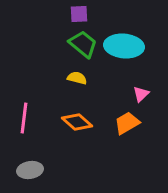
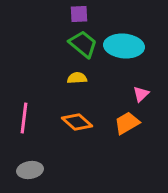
yellow semicircle: rotated 18 degrees counterclockwise
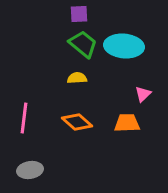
pink triangle: moved 2 px right
orange trapezoid: rotated 28 degrees clockwise
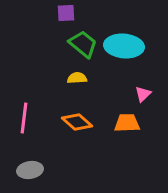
purple square: moved 13 px left, 1 px up
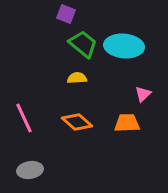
purple square: moved 1 px down; rotated 24 degrees clockwise
pink line: rotated 32 degrees counterclockwise
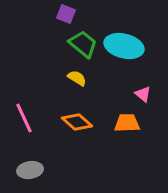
cyan ellipse: rotated 9 degrees clockwise
yellow semicircle: rotated 36 degrees clockwise
pink triangle: rotated 36 degrees counterclockwise
